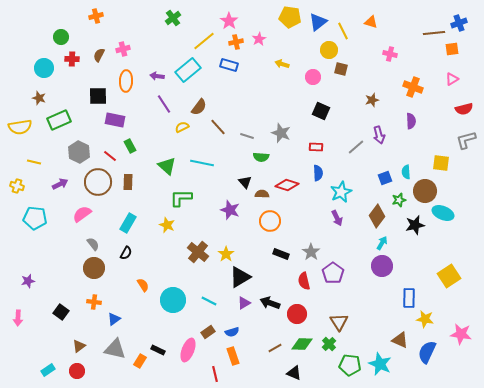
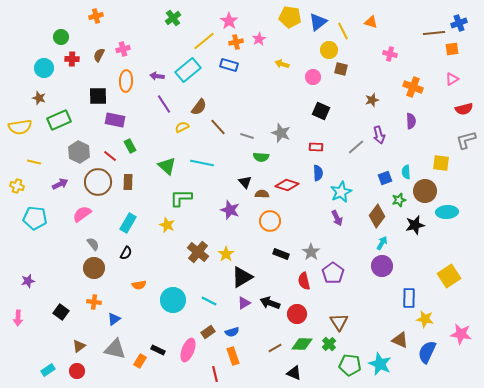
cyan ellipse at (443, 213): moved 4 px right, 1 px up; rotated 25 degrees counterclockwise
black triangle at (240, 277): moved 2 px right
orange semicircle at (143, 285): moved 4 px left; rotated 112 degrees clockwise
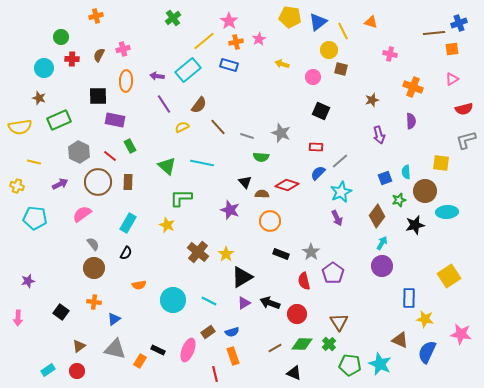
brown semicircle at (199, 107): moved 2 px up
gray line at (356, 147): moved 16 px left, 14 px down
blue semicircle at (318, 173): rotated 133 degrees counterclockwise
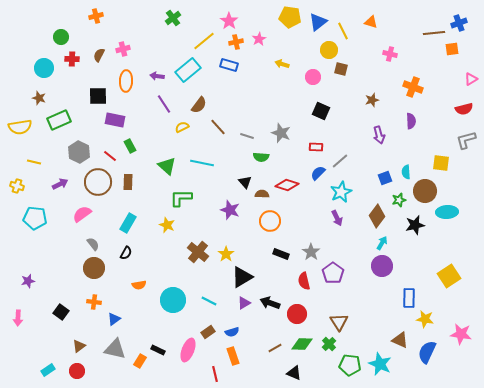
pink triangle at (452, 79): moved 19 px right
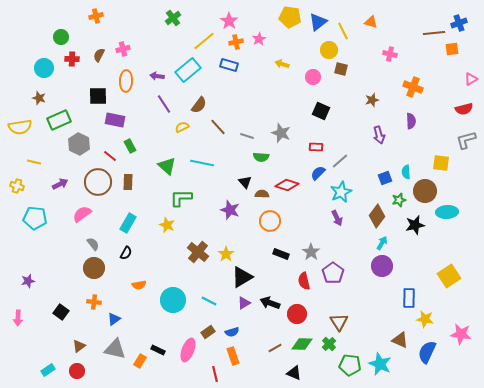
gray hexagon at (79, 152): moved 8 px up
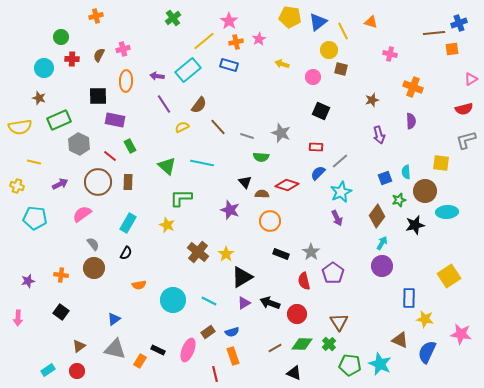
orange cross at (94, 302): moved 33 px left, 27 px up
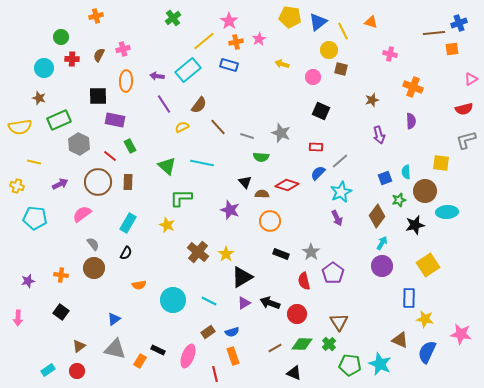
yellow square at (449, 276): moved 21 px left, 11 px up
pink ellipse at (188, 350): moved 6 px down
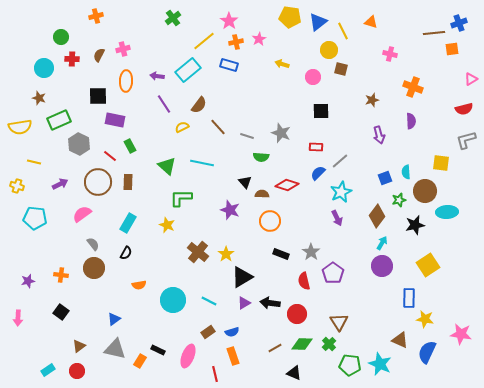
black square at (321, 111): rotated 24 degrees counterclockwise
black arrow at (270, 303): rotated 12 degrees counterclockwise
